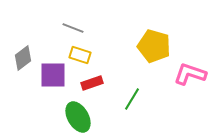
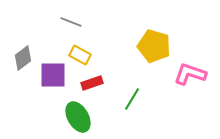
gray line: moved 2 px left, 6 px up
yellow rectangle: rotated 10 degrees clockwise
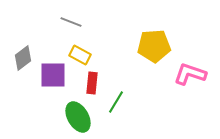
yellow pentagon: rotated 20 degrees counterclockwise
red rectangle: rotated 65 degrees counterclockwise
green line: moved 16 px left, 3 px down
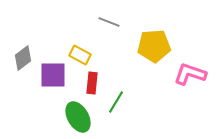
gray line: moved 38 px right
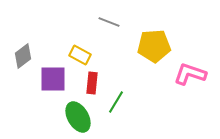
gray diamond: moved 2 px up
purple square: moved 4 px down
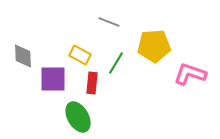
gray diamond: rotated 55 degrees counterclockwise
green line: moved 39 px up
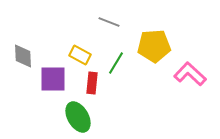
pink L-shape: rotated 24 degrees clockwise
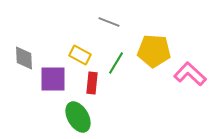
yellow pentagon: moved 5 px down; rotated 8 degrees clockwise
gray diamond: moved 1 px right, 2 px down
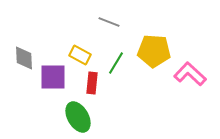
purple square: moved 2 px up
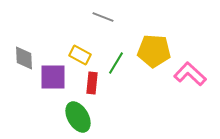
gray line: moved 6 px left, 5 px up
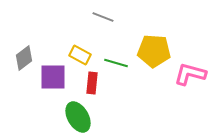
gray diamond: rotated 55 degrees clockwise
green line: rotated 75 degrees clockwise
pink L-shape: rotated 28 degrees counterclockwise
